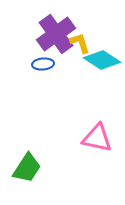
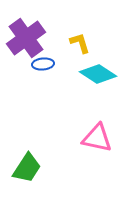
purple cross: moved 30 px left, 4 px down
cyan diamond: moved 4 px left, 14 px down
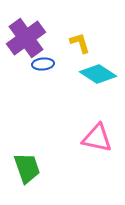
green trapezoid: rotated 52 degrees counterclockwise
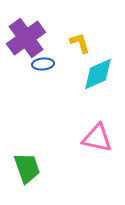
cyan diamond: rotated 57 degrees counterclockwise
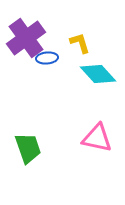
blue ellipse: moved 4 px right, 6 px up
cyan diamond: rotated 72 degrees clockwise
green trapezoid: moved 1 px right, 20 px up
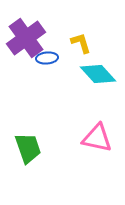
yellow L-shape: moved 1 px right
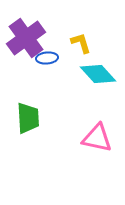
green trapezoid: moved 30 px up; rotated 16 degrees clockwise
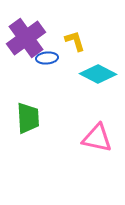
yellow L-shape: moved 6 px left, 2 px up
cyan diamond: rotated 21 degrees counterclockwise
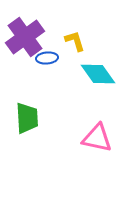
purple cross: moved 1 px left, 1 px up
cyan diamond: rotated 27 degrees clockwise
green trapezoid: moved 1 px left
